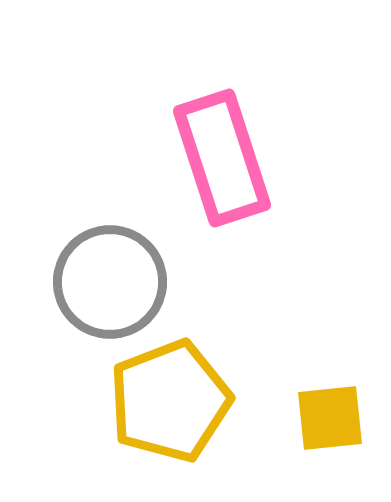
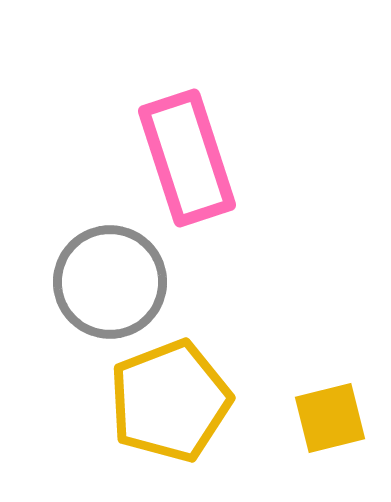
pink rectangle: moved 35 px left
yellow square: rotated 8 degrees counterclockwise
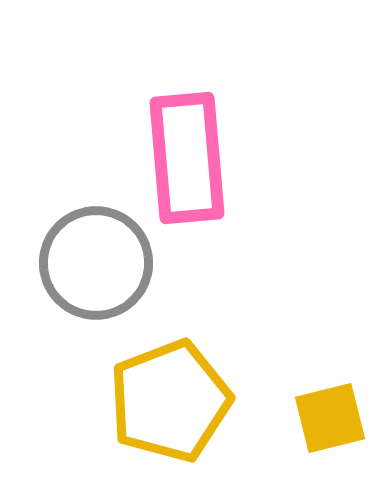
pink rectangle: rotated 13 degrees clockwise
gray circle: moved 14 px left, 19 px up
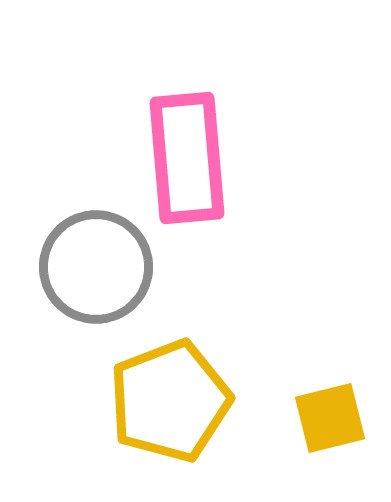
gray circle: moved 4 px down
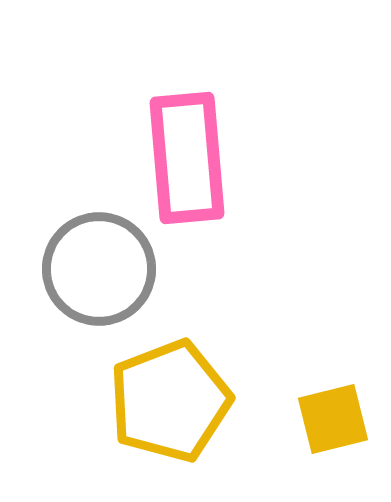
gray circle: moved 3 px right, 2 px down
yellow square: moved 3 px right, 1 px down
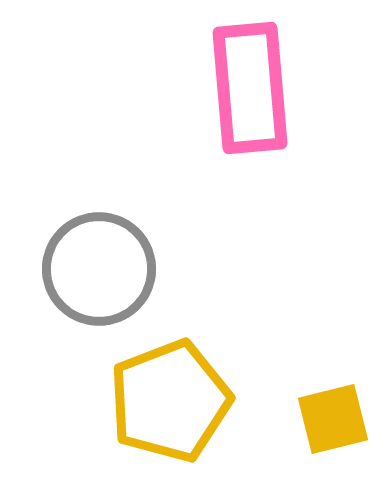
pink rectangle: moved 63 px right, 70 px up
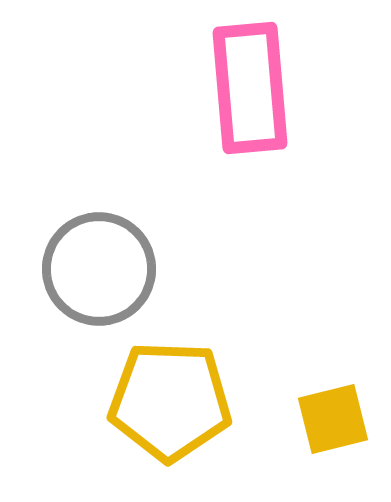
yellow pentagon: rotated 23 degrees clockwise
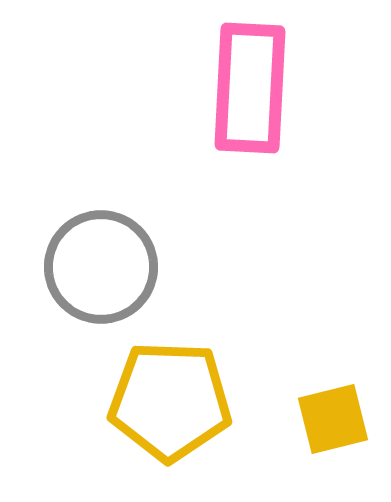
pink rectangle: rotated 8 degrees clockwise
gray circle: moved 2 px right, 2 px up
